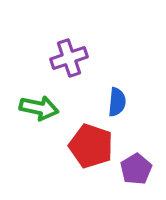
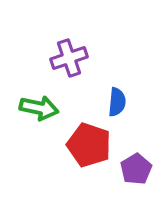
red pentagon: moved 2 px left, 1 px up
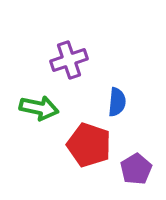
purple cross: moved 2 px down
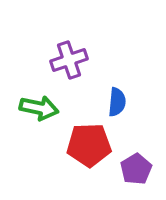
red pentagon: rotated 21 degrees counterclockwise
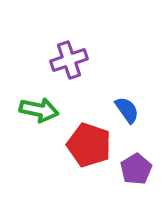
blue semicircle: moved 10 px right, 8 px down; rotated 40 degrees counterclockwise
green arrow: moved 2 px down
red pentagon: rotated 21 degrees clockwise
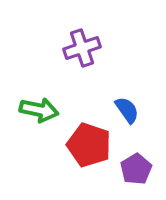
purple cross: moved 13 px right, 12 px up
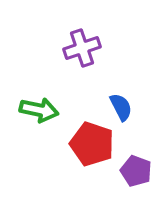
blue semicircle: moved 6 px left, 3 px up; rotated 8 degrees clockwise
red pentagon: moved 3 px right, 1 px up
purple pentagon: moved 2 px down; rotated 20 degrees counterclockwise
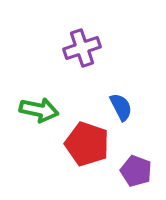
red pentagon: moved 5 px left
